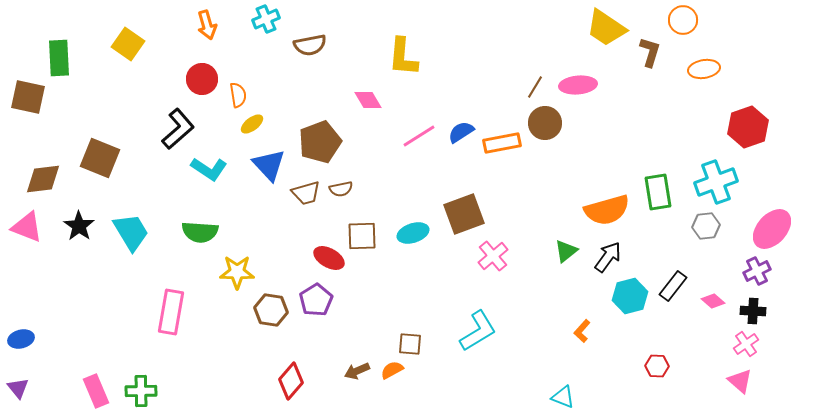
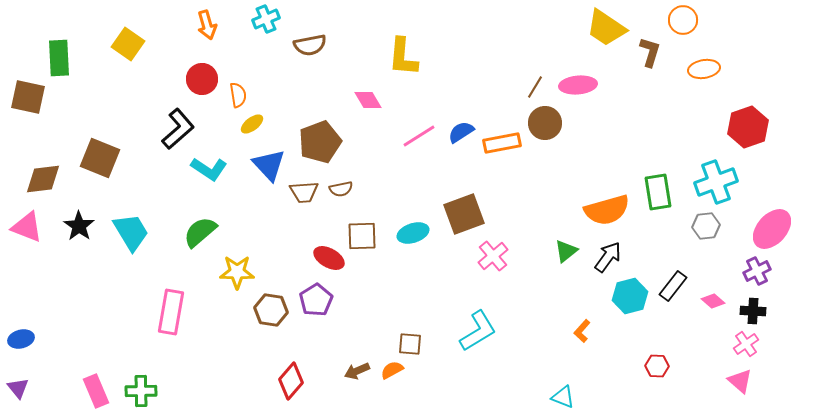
brown trapezoid at (306, 193): moved 2 px left, 1 px up; rotated 12 degrees clockwise
green semicircle at (200, 232): rotated 135 degrees clockwise
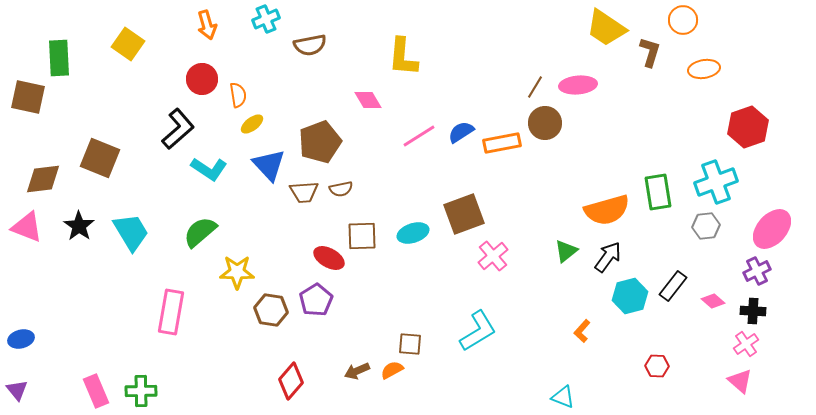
purple triangle at (18, 388): moved 1 px left, 2 px down
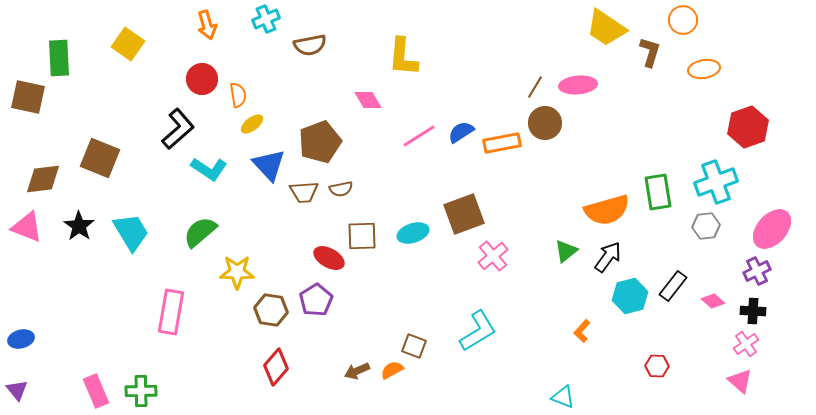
brown square at (410, 344): moved 4 px right, 2 px down; rotated 15 degrees clockwise
red diamond at (291, 381): moved 15 px left, 14 px up
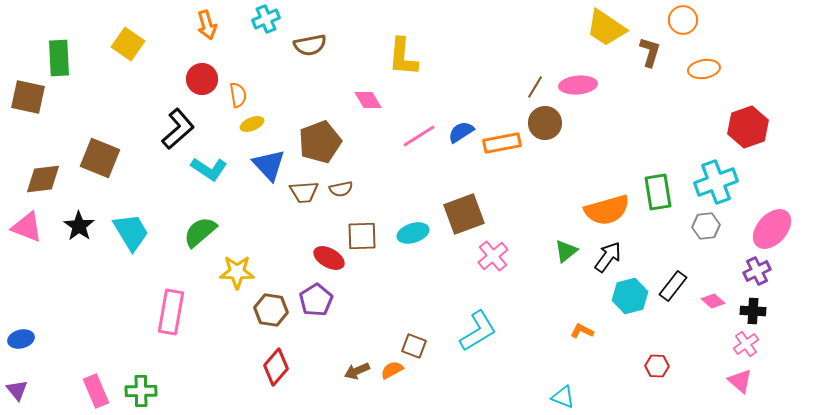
yellow ellipse at (252, 124): rotated 15 degrees clockwise
orange L-shape at (582, 331): rotated 75 degrees clockwise
